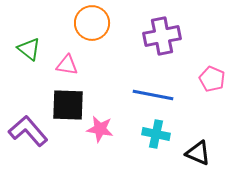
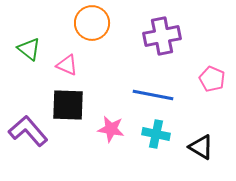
pink triangle: rotated 15 degrees clockwise
pink star: moved 11 px right
black triangle: moved 3 px right, 6 px up; rotated 8 degrees clockwise
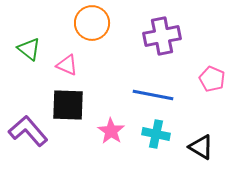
pink star: moved 2 px down; rotated 24 degrees clockwise
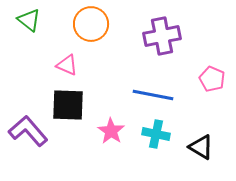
orange circle: moved 1 px left, 1 px down
green triangle: moved 29 px up
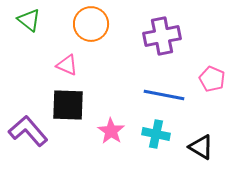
blue line: moved 11 px right
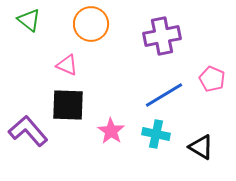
blue line: rotated 42 degrees counterclockwise
